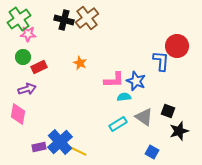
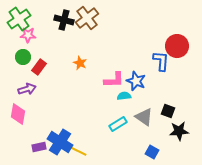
pink star: moved 1 px down
red rectangle: rotated 28 degrees counterclockwise
cyan semicircle: moved 1 px up
black star: rotated 12 degrees clockwise
blue cross: rotated 15 degrees counterclockwise
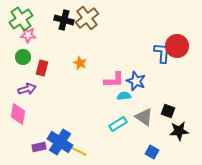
green cross: moved 2 px right
blue L-shape: moved 1 px right, 8 px up
red rectangle: moved 3 px right, 1 px down; rotated 21 degrees counterclockwise
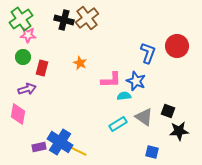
blue L-shape: moved 14 px left; rotated 15 degrees clockwise
pink L-shape: moved 3 px left
blue square: rotated 16 degrees counterclockwise
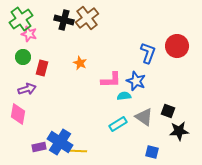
pink star: moved 1 px right, 1 px up; rotated 14 degrees clockwise
yellow line: rotated 24 degrees counterclockwise
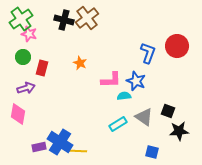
purple arrow: moved 1 px left, 1 px up
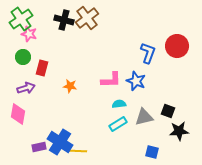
orange star: moved 10 px left, 23 px down; rotated 16 degrees counterclockwise
cyan semicircle: moved 5 px left, 8 px down
gray triangle: rotated 48 degrees counterclockwise
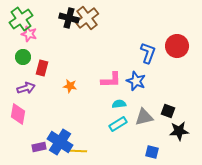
black cross: moved 5 px right, 2 px up
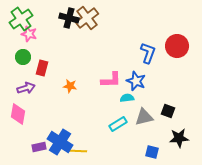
cyan semicircle: moved 8 px right, 6 px up
black star: moved 7 px down
